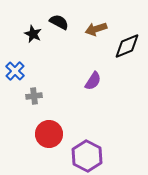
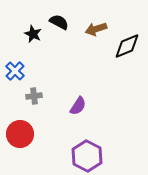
purple semicircle: moved 15 px left, 25 px down
red circle: moved 29 px left
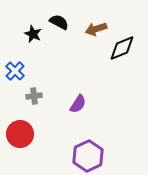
black diamond: moved 5 px left, 2 px down
purple semicircle: moved 2 px up
purple hexagon: moved 1 px right; rotated 8 degrees clockwise
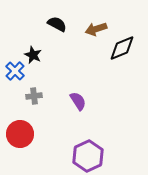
black semicircle: moved 2 px left, 2 px down
black star: moved 21 px down
purple semicircle: moved 3 px up; rotated 66 degrees counterclockwise
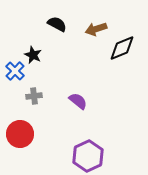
purple semicircle: rotated 18 degrees counterclockwise
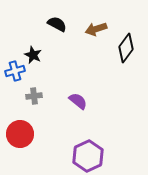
black diamond: moved 4 px right; rotated 32 degrees counterclockwise
blue cross: rotated 30 degrees clockwise
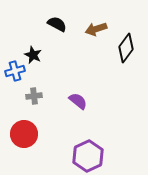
red circle: moved 4 px right
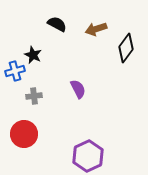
purple semicircle: moved 12 px up; rotated 24 degrees clockwise
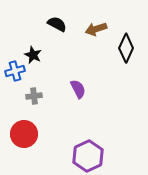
black diamond: rotated 12 degrees counterclockwise
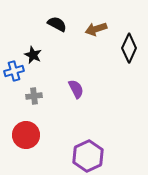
black diamond: moved 3 px right
blue cross: moved 1 px left
purple semicircle: moved 2 px left
red circle: moved 2 px right, 1 px down
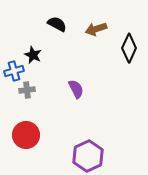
gray cross: moved 7 px left, 6 px up
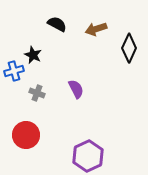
gray cross: moved 10 px right, 3 px down; rotated 28 degrees clockwise
